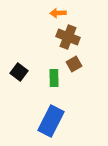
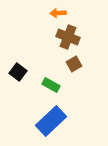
black square: moved 1 px left
green rectangle: moved 3 px left, 7 px down; rotated 60 degrees counterclockwise
blue rectangle: rotated 20 degrees clockwise
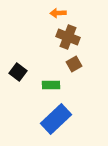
green rectangle: rotated 30 degrees counterclockwise
blue rectangle: moved 5 px right, 2 px up
